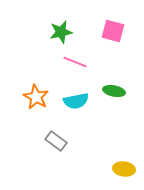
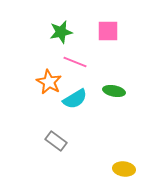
pink square: moved 5 px left; rotated 15 degrees counterclockwise
orange star: moved 13 px right, 15 px up
cyan semicircle: moved 1 px left, 2 px up; rotated 20 degrees counterclockwise
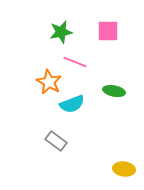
cyan semicircle: moved 3 px left, 5 px down; rotated 10 degrees clockwise
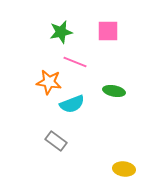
orange star: rotated 20 degrees counterclockwise
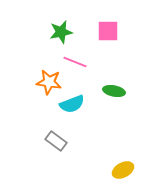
yellow ellipse: moved 1 px left, 1 px down; rotated 35 degrees counterclockwise
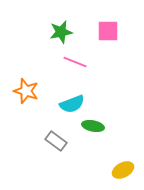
orange star: moved 23 px left, 9 px down; rotated 10 degrees clockwise
green ellipse: moved 21 px left, 35 px down
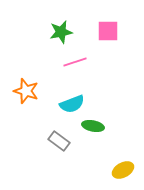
pink line: rotated 40 degrees counterclockwise
gray rectangle: moved 3 px right
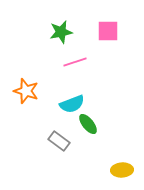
green ellipse: moved 5 px left, 2 px up; rotated 40 degrees clockwise
yellow ellipse: moved 1 px left; rotated 25 degrees clockwise
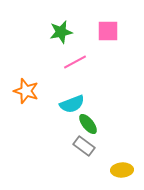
pink line: rotated 10 degrees counterclockwise
gray rectangle: moved 25 px right, 5 px down
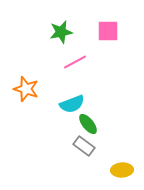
orange star: moved 2 px up
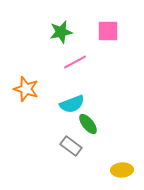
gray rectangle: moved 13 px left
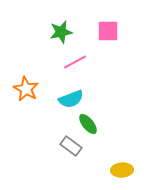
orange star: rotated 10 degrees clockwise
cyan semicircle: moved 1 px left, 5 px up
